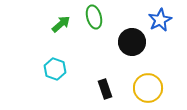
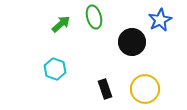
yellow circle: moved 3 px left, 1 px down
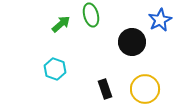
green ellipse: moved 3 px left, 2 px up
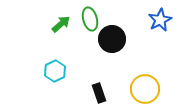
green ellipse: moved 1 px left, 4 px down
black circle: moved 20 px left, 3 px up
cyan hexagon: moved 2 px down; rotated 15 degrees clockwise
black rectangle: moved 6 px left, 4 px down
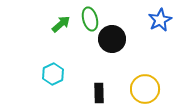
cyan hexagon: moved 2 px left, 3 px down
black rectangle: rotated 18 degrees clockwise
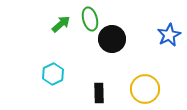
blue star: moved 9 px right, 15 px down
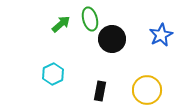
blue star: moved 8 px left
yellow circle: moved 2 px right, 1 px down
black rectangle: moved 1 px right, 2 px up; rotated 12 degrees clockwise
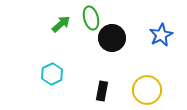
green ellipse: moved 1 px right, 1 px up
black circle: moved 1 px up
cyan hexagon: moved 1 px left
black rectangle: moved 2 px right
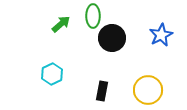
green ellipse: moved 2 px right, 2 px up; rotated 15 degrees clockwise
yellow circle: moved 1 px right
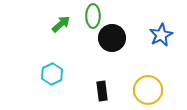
black rectangle: rotated 18 degrees counterclockwise
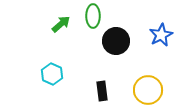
black circle: moved 4 px right, 3 px down
cyan hexagon: rotated 10 degrees counterclockwise
